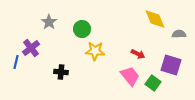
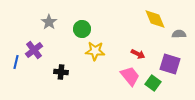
purple cross: moved 3 px right, 2 px down
purple square: moved 1 px left, 1 px up
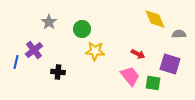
black cross: moved 3 px left
green square: rotated 28 degrees counterclockwise
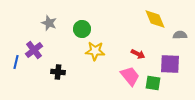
gray star: moved 1 px down; rotated 14 degrees counterclockwise
gray semicircle: moved 1 px right, 1 px down
purple square: rotated 15 degrees counterclockwise
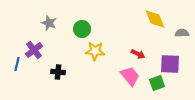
gray semicircle: moved 2 px right, 2 px up
blue line: moved 1 px right, 2 px down
green square: moved 4 px right; rotated 28 degrees counterclockwise
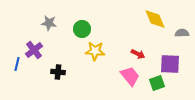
gray star: rotated 14 degrees counterclockwise
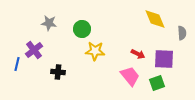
gray semicircle: rotated 88 degrees clockwise
purple square: moved 6 px left, 5 px up
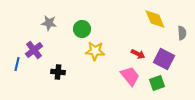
purple square: rotated 25 degrees clockwise
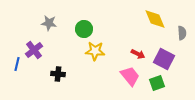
green circle: moved 2 px right
black cross: moved 2 px down
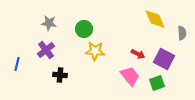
purple cross: moved 12 px right
black cross: moved 2 px right, 1 px down
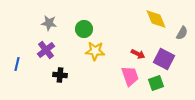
yellow diamond: moved 1 px right
gray semicircle: rotated 32 degrees clockwise
pink trapezoid: rotated 20 degrees clockwise
green square: moved 1 px left
